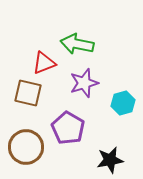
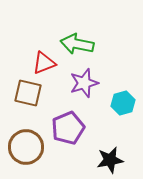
purple pentagon: rotated 20 degrees clockwise
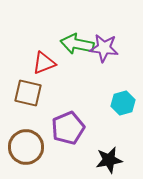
purple star: moved 20 px right, 35 px up; rotated 24 degrees clockwise
black star: moved 1 px left
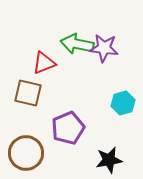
brown circle: moved 6 px down
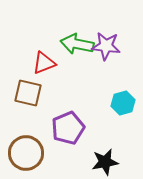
purple star: moved 2 px right, 2 px up
black star: moved 4 px left, 2 px down
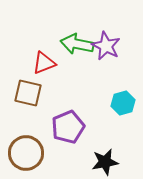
purple star: rotated 20 degrees clockwise
purple pentagon: moved 1 px up
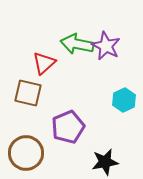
red triangle: rotated 20 degrees counterclockwise
cyan hexagon: moved 1 px right, 3 px up; rotated 10 degrees counterclockwise
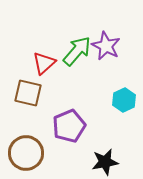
green arrow: moved 7 px down; rotated 120 degrees clockwise
purple pentagon: moved 1 px right, 1 px up
